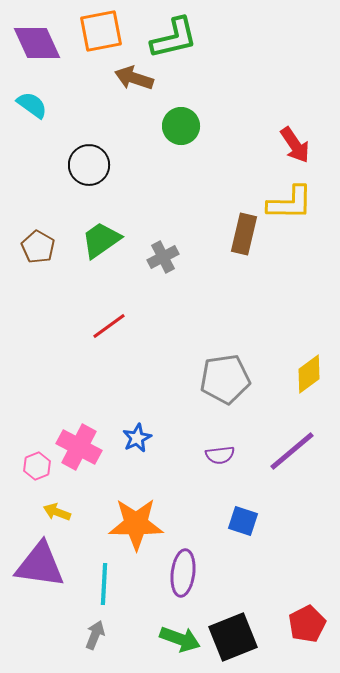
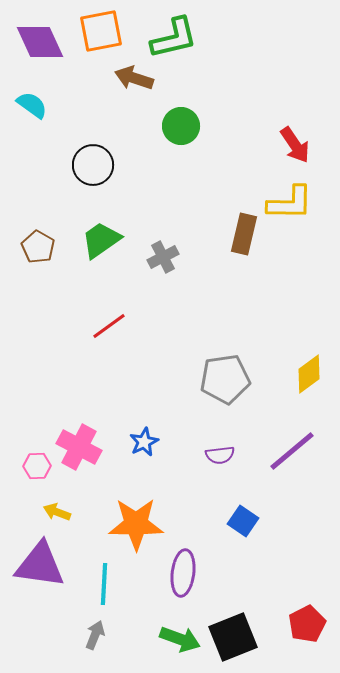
purple diamond: moved 3 px right, 1 px up
black circle: moved 4 px right
blue star: moved 7 px right, 4 px down
pink hexagon: rotated 20 degrees clockwise
blue square: rotated 16 degrees clockwise
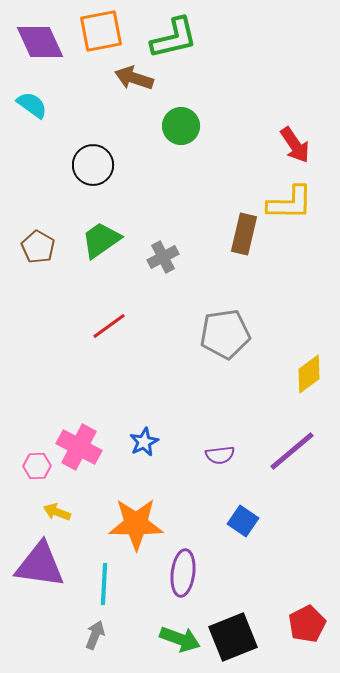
gray pentagon: moved 45 px up
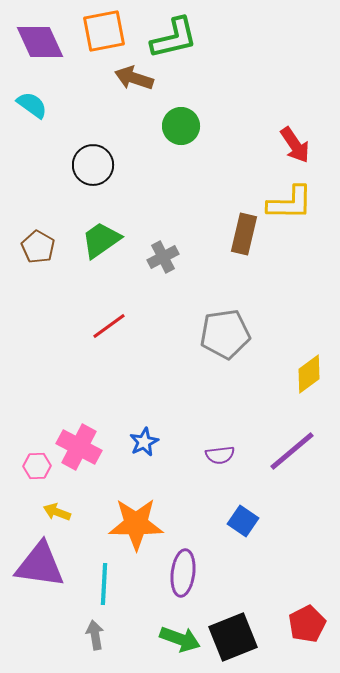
orange square: moved 3 px right
gray arrow: rotated 32 degrees counterclockwise
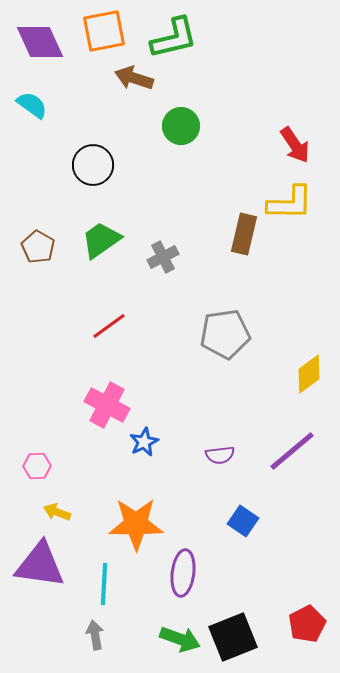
pink cross: moved 28 px right, 42 px up
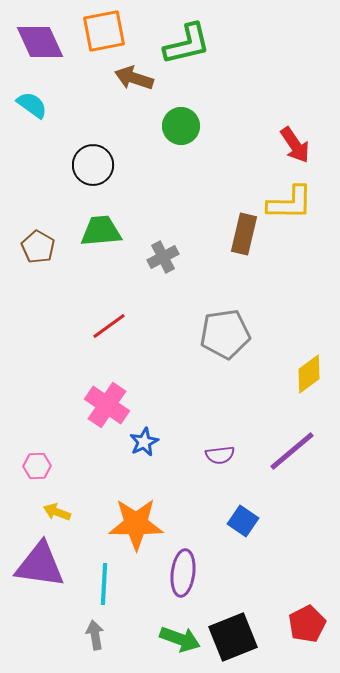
green L-shape: moved 13 px right, 6 px down
green trapezoid: moved 9 px up; rotated 30 degrees clockwise
pink cross: rotated 6 degrees clockwise
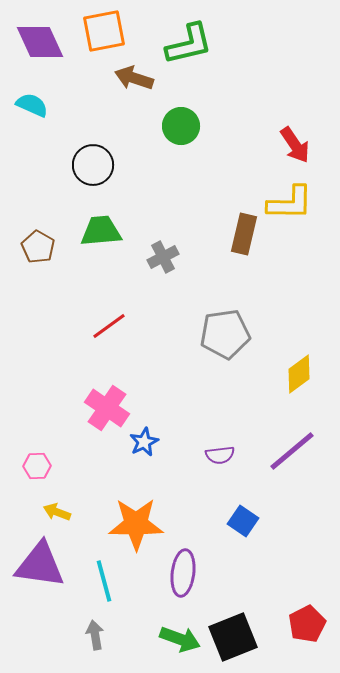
green L-shape: moved 2 px right
cyan semicircle: rotated 12 degrees counterclockwise
yellow diamond: moved 10 px left
pink cross: moved 3 px down
cyan line: moved 3 px up; rotated 18 degrees counterclockwise
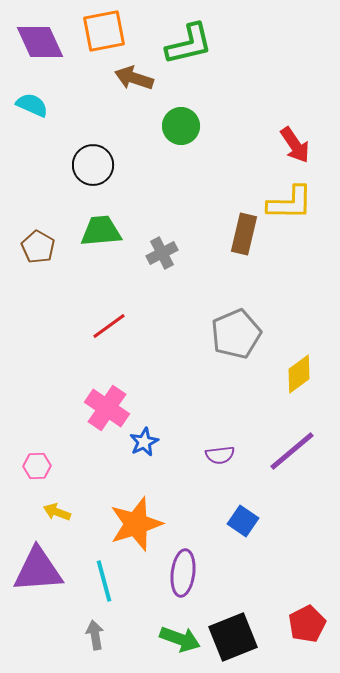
gray cross: moved 1 px left, 4 px up
gray pentagon: moved 11 px right; rotated 15 degrees counterclockwise
orange star: rotated 18 degrees counterclockwise
purple triangle: moved 2 px left, 5 px down; rotated 12 degrees counterclockwise
